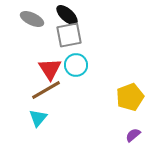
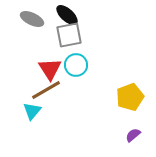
cyan triangle: moved 6 px left, 7 px up
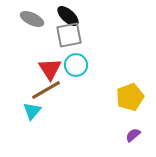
black ellipse: moved 1 px right, 1 px down
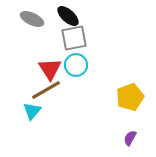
gray square: moved 5 px right, 3 px down
purple semicircle: moved 3 px left, 3 px down; rotated 21 degrees counterclockwise
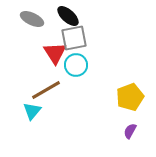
red triangle: moved 5 px right, 16 px up
purple semicircle: moved 7 px up
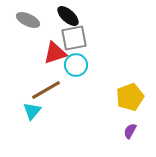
gray ellipse: moved 4 px left, 1 px down
red triangle: rotated 45 degrees clockwise
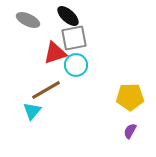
yellow pentagon: rotated 20 degrees clockwise
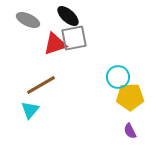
red triangle: moved 9 px up
cyan circle: moved 42 px right, 12 px down
brown line: moved 5 px left, 5 px up
cyan triangle: moved 2 px left, 1 px up
purple semicircle: rotated 56 degrees counterclockwise
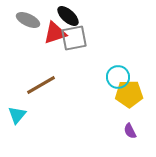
red triangle: moved 11 px up
yellow pentagon: moved 1 px left, 3 px up
cyan triangle: moved 13 px left, 5 px down
